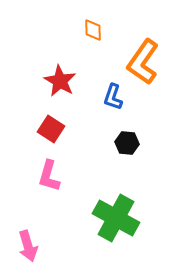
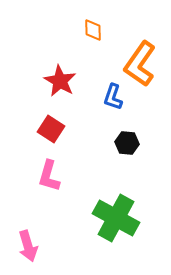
orange L-shape: moved 3 px left, 2 px down
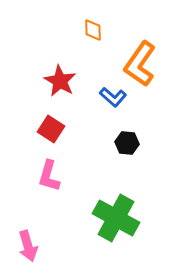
blue L-shape: rotated 68 degrees counterclockwise
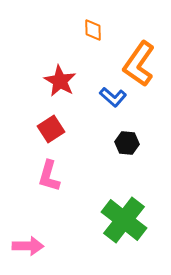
orange L-shape: moved 1 px left
red square: rotated 24 degrees clockwise
green cross: moved 8 px right, 2 px down; rotated 9 degrees clockwise
pink arrow: rotated 72 degrees counterclockwise
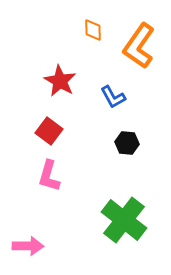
orange L-shape: moved 18 px up
blue L-shape: rotated 20 degrees clockwise
red square: moved 2 px left, 2 px down; rotated 20 degrees counterclockwise
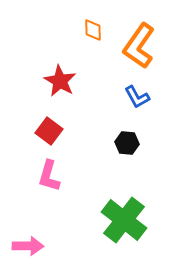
blue L-shape: moved 24 px right
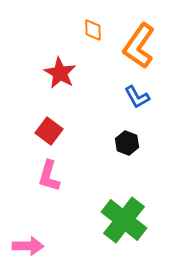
red star: moved 8 px up
black hexagon: rotated 15 degrees clockwise
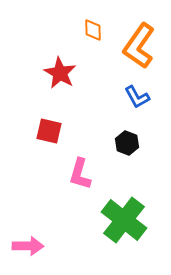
red square: rotated 24 degrees counterclockwise
pink L-shape: moved 31 px right, 2 px up
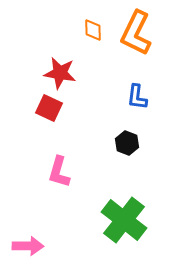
orange L-shape: moved 3 px left, 13 px up; rotated 9 degrees counterclockwise
red star: rotated 20 degrees counterclockwise
blue L-shape: rotated 36 degrees clockwise
red square: moved 23 px up; rotated 12 degrees clockwise
pink L-shape: moved 21 px left, 2 px up
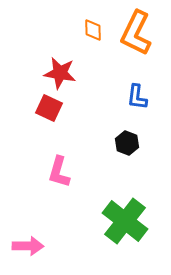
green cross: moved 1 px right, 1 px down
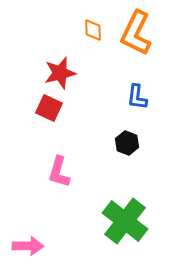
red star: rotated 24 degrees counterclockwise
